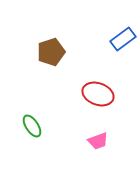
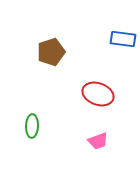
blue rectangle: rotated 45 degrees clockwise
green ellipse: rotated 35 degrees clockwise
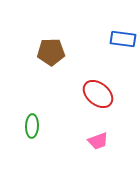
brown pentagon: rotated 16 degrees clockwise
red ellipse: rotated 20 degrees clockwise
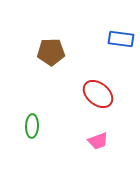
blue rectangle: moved 2 px left
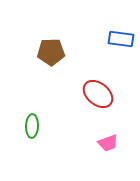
pink trapezoid: moved 10 px right, 2 px down
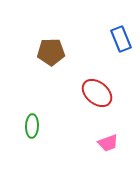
blue rectangle: rotated 60 degrees clockwise
red ellipse: moved 1 px left, 1 px up
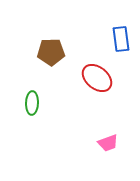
blue rectangle: rotated 15 degrees clockwise
red ellipse: moved 15 px up
green ellipse: moved 23 px up
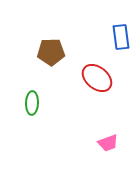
blue rectangle: moved 2 px up
